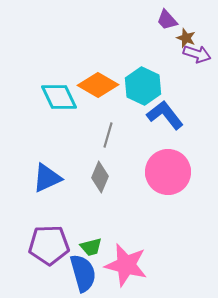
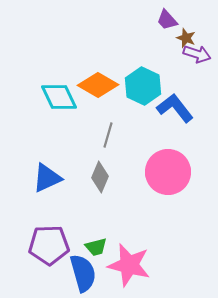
blue L-shape: moved 10 px right, 7 px up
green trapezoid: moved 5 px right
pink star: moved 3 px right
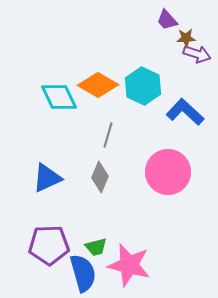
brown star: rotated 24 degrees counterclockwise
blue L-shape: moved 10 px right, 4 px down; rotated 9 degrees counterclockwise
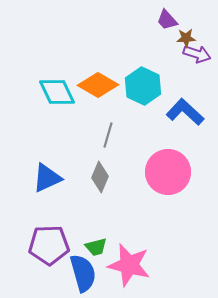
cyan diamond: moved 2 px left, 5 px up
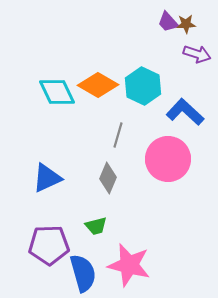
purple trapezoid: moved 1 px right, 2 px down
brown star: moved 14 px up
gray line: moved 10 px right
pink circle: moved 13 px up
gray diamond: moved 8 px right, 1 px down
green trapezoid: moved 21 px up
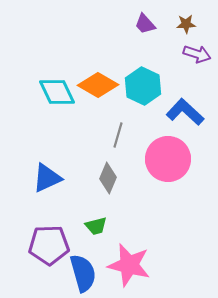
purple trapezoid: moved 23 px left, 2 px down
